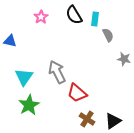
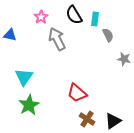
blue triangle: moved 6 px up
gray arrow: moved 33 px up
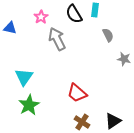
black semicircle: moved 1 px up
cyan rectangle: moved 9 px up
blue triangle: moved 7 px up
brown cross: moved 5 px left, 3 px down
